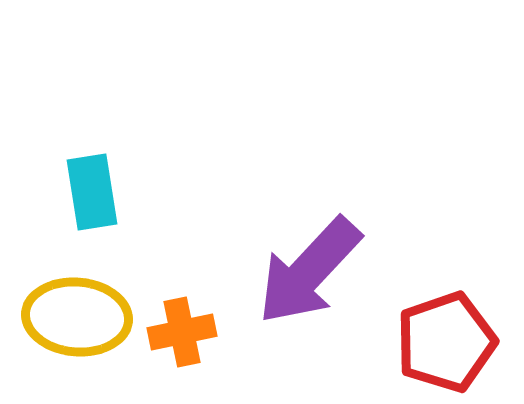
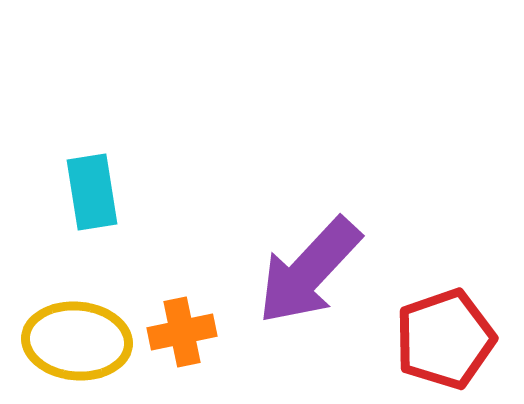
yellow ellipse: moved 24 px down
red pentagon: moved 1 px left, 3 px up
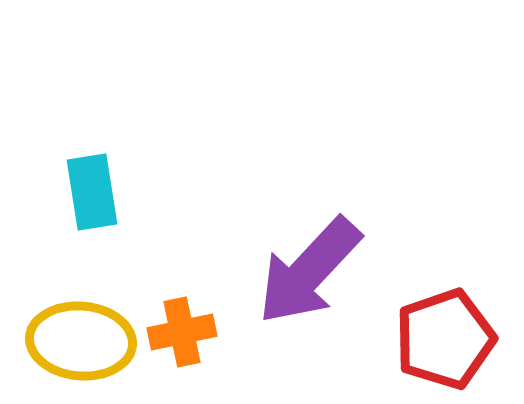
yellow ellipse: moved 4 px right
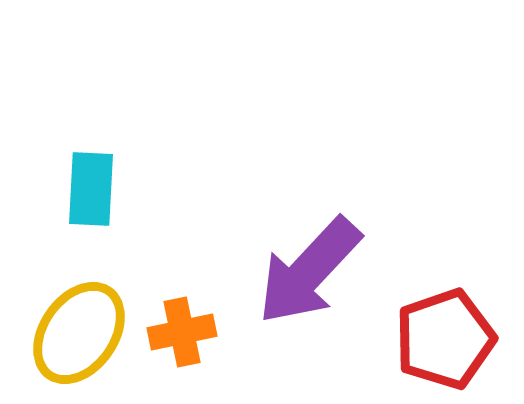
cyan rectangle: moved 1 px left, 3 px up; rotated 12 degrees clockwise
yellow ellipse: moved 2 px left, 8 px up; rotated 60 degrees counterclockwise
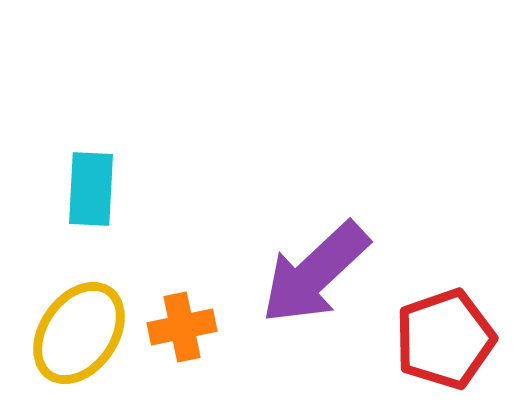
purple arrow: moved 6 px right, 2 px down; rotated 4 degrees clockwise
orange cross: moved 5 px up
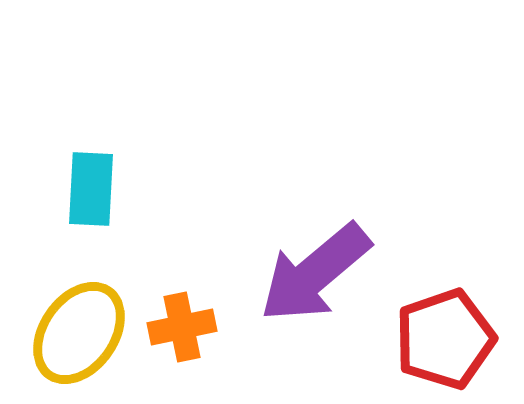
purple arrow: rotated 3 degrees clockwise
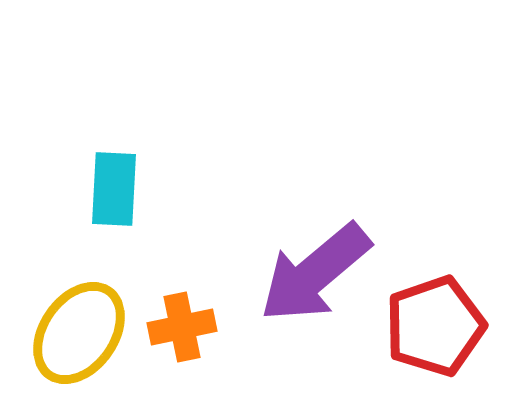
cyan rectangle: moved 23 px right
red pentagon: moved 10 px left, 13 px up
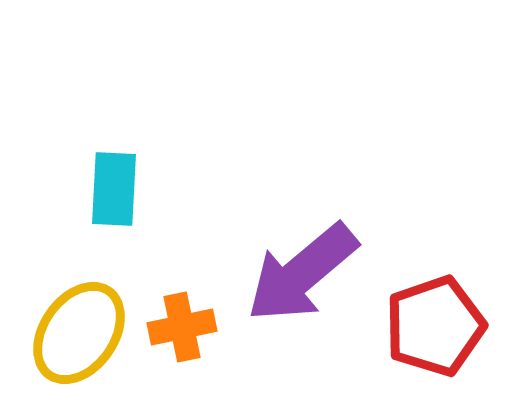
purple arrow: moved 13 px left
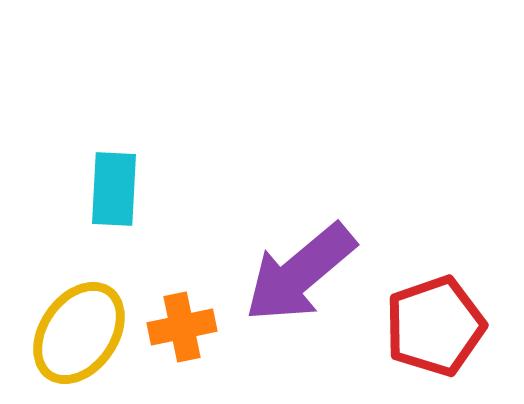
purple arrow: moved 2 px left
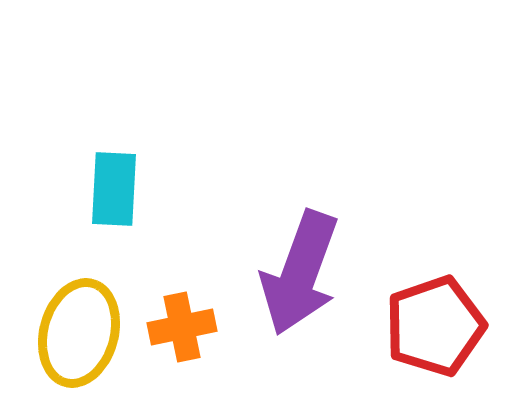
purple arrow: rotated 30 degrees counterclockwise
yellow ellipse: rotated 20 degrees counterclockwise
